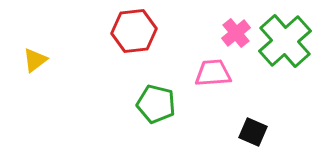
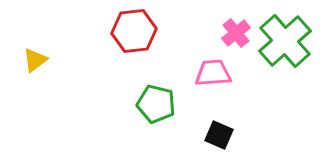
black square: moved 34 px left, 3 px down
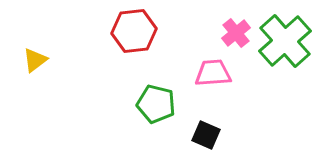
black square: moved 13 px left
